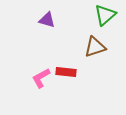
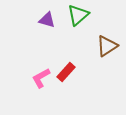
green triangle: moved 27 px left
brown triangle: moved 12 px right, 1 px up; rotated 15 degrees counterclockwise
red rectangle: rotated 54 degrees counterclockwise
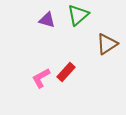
brown triangle: moved 2 px up
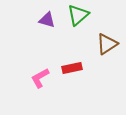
red rectangle: moved 6 px right, 4 px up; rotated 36 degrees clockwise
pink L-shape: moved 1 px left
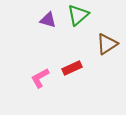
purple triangle: moved 1 px right
red rectangle: rotated 12 degrees counterclockwise
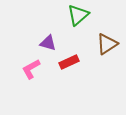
purple triangle: moved 23 px down
red rectangle: moved 3 px left, 6 px up
pink L-shape: moved 9 px left, 9 px up
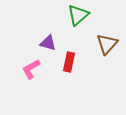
brown triangle: rotated 15 degrees counterclockwise
red rectangle: rotated 54 degrees counterclockwise
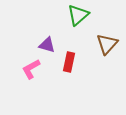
purple triangle: moved 1 px left, 2 px down
